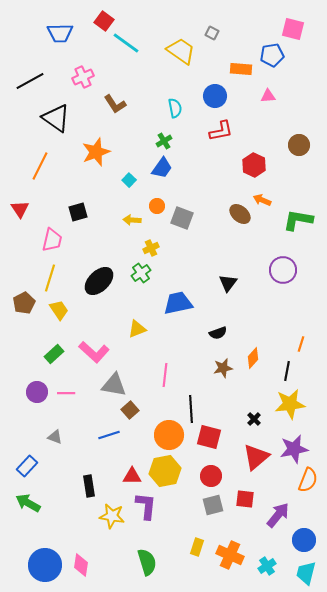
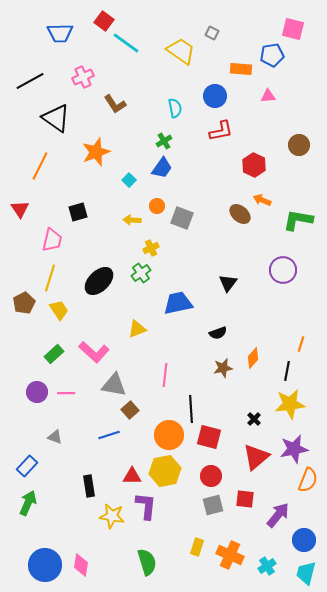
green arrow at (28, 503): rotated 85 degrees clockwise
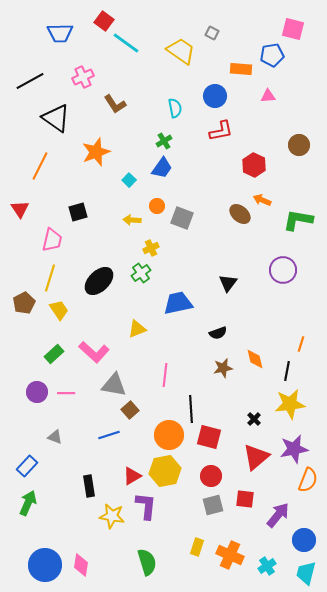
orange diamond at (253, 358): moved 2 px right, 1 px down; rotated 55 degrees counterclockwise
red triangle at (132, 476): rotated 30 degrees counterclockwise
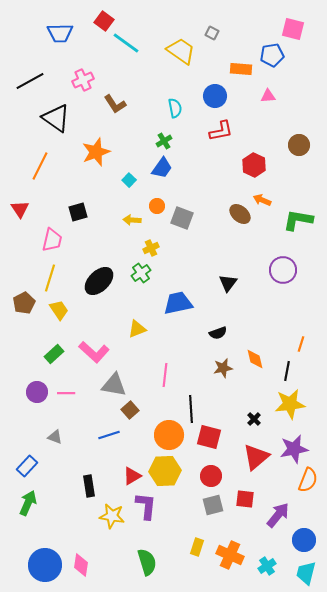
pink cross at (83, 77): moved 3 px down
yellow hexagon at (165, 471): rotated 8 degrees clockwise
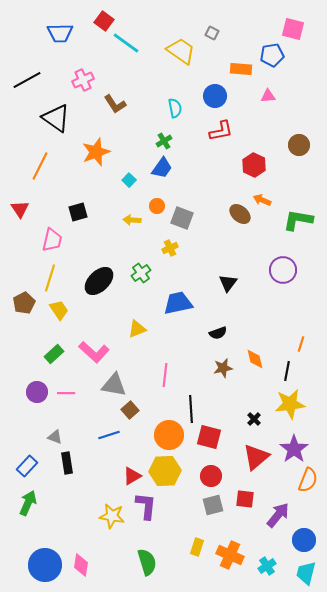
black line at (30, 81): moved 3 px left, 1 px up
yellow cross at (151, 248): moved 19 px right
purple star at (294, 449): rotated 24 degrees counterclockwise
black rectangle at (89, 486): moved 22 px left, 23 px up
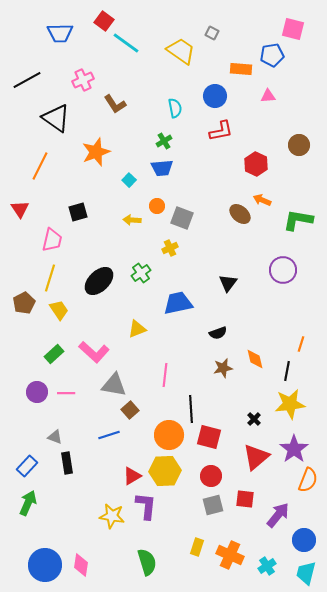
red hexagon at (254, 165): moved 2 px right, 1 px up
blue trapezoid at (162, 168): rotated 50 degrees clockwise
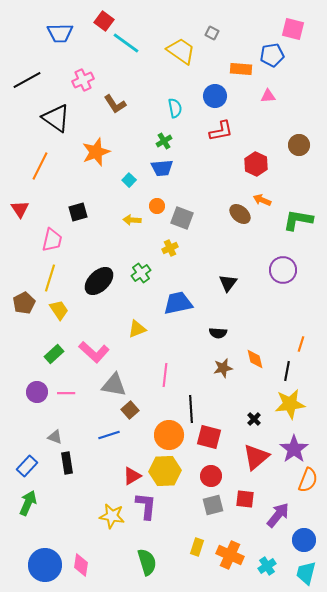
black semicircle at (218, 333): rotated 24 degrees clockwise
